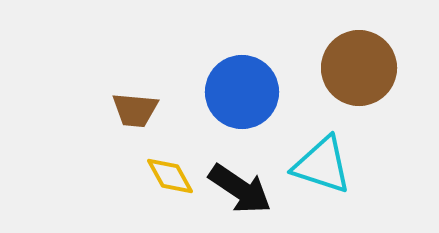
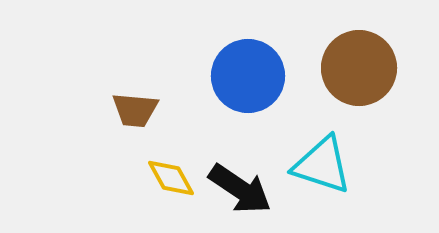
blue circle: moved 6 px right, 16 px up
yellow diamond: moved 1 px right, 2 px down
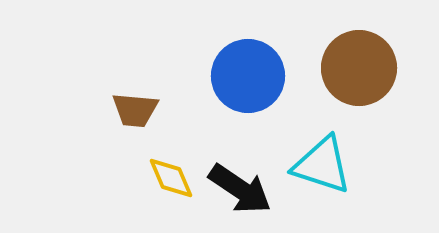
yellow diamond: rotated 6 degrees clockwise
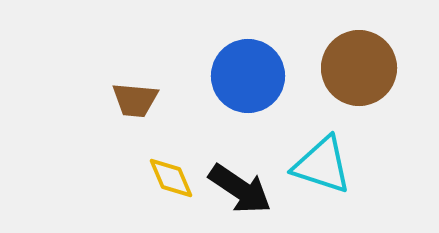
brown trapezoid: moved 10 px up
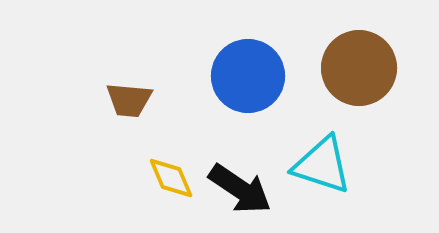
brown trapezoid: moved 6 px left
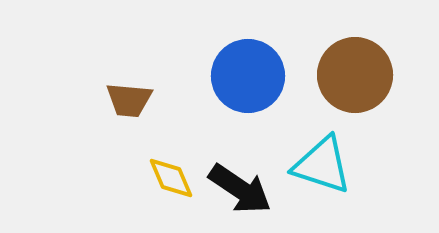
brown circle: moved 4 px left, 7 px down
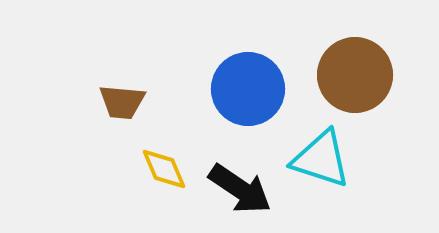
blue circle: moved 13 px down
brown trapezoid: moved 7 px left, 2 px down
cyan triangle: moved 1 px left, 6 px up
yellow diamond: moved 7 px left, 9 px up
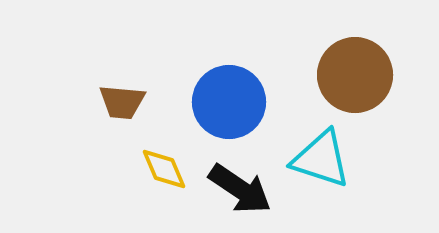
blue circle: moved 19 px left, 13 px down
